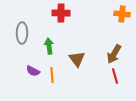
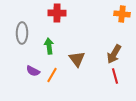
red cross: moved 4 px left
orange line: rotated 35 degrees clockwise
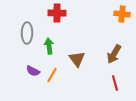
gray ellipse: moved 5 px right
red line: moved 7 px down
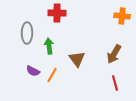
orange cross: moved 2 px down
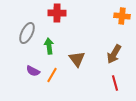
gray ellipse: rotated 25 degrees clockwise
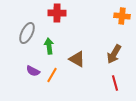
brown triangle: rotated 24 degrees counterclockwise
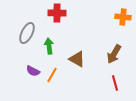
orange cross: moved 1 px right, 1 px down
